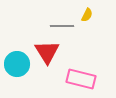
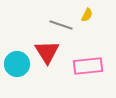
gray line: moved 1 px left, 1 px up; rotated 20 degrees clockwise
pink rectangle: moved 7 px right, 13 px up; rotated 20 degrees counterclockwise
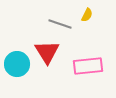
gray line: moved 1 px left, 1 px up
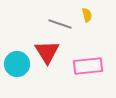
yellow semicircle: rotated 40 degrees counterclockwise
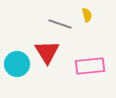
pink rectangle: moved 2 px right
